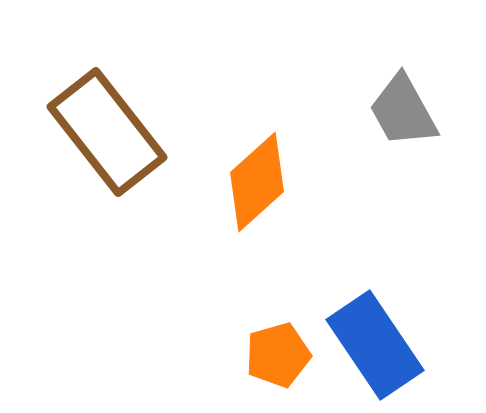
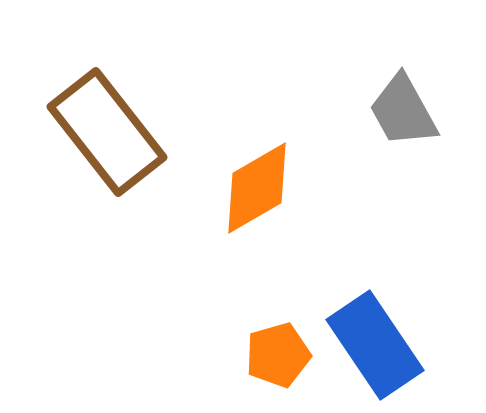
orange diamond: moved 6 px down; rotated 12 degrees clockwise
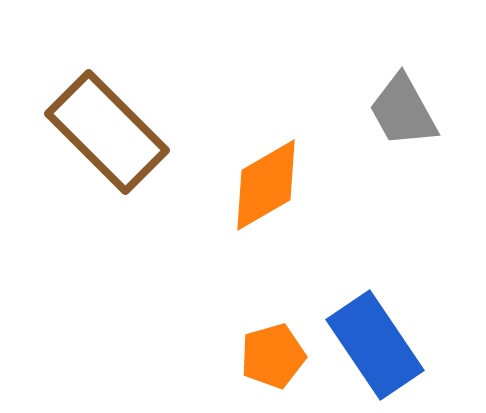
brown rectangle: rotated 7 degrees counterclockwise
orange diamond: moved 9 px right, 3 px up
orange pentagon: moved 5 px left, 1 px down
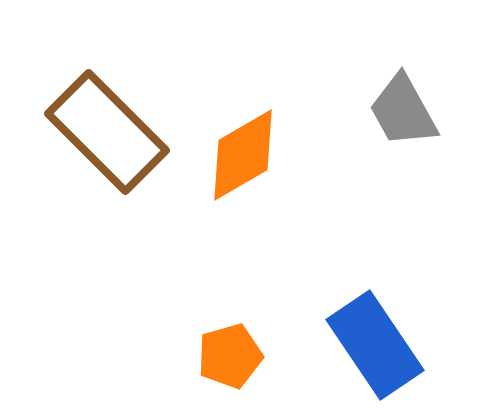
orange diamond: moved 23 px left, 30 px up
orange pentagon: moved 43 px left
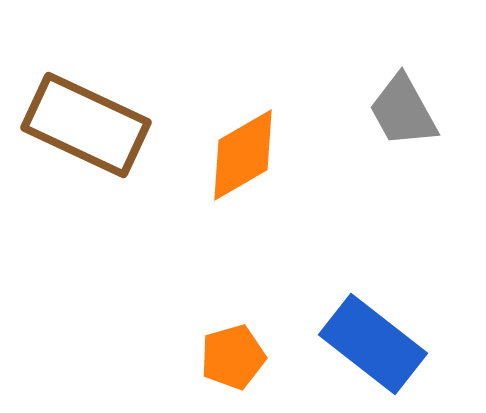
brown rectangle: moved 21 px left, 7 px up; rotated 20 degrees counterclockwise
blue rectangle: moved 2 px left, 1 px up; rotated 18 degrees counterclockwise
orange pentagon: moved 3 px right, 1 px down
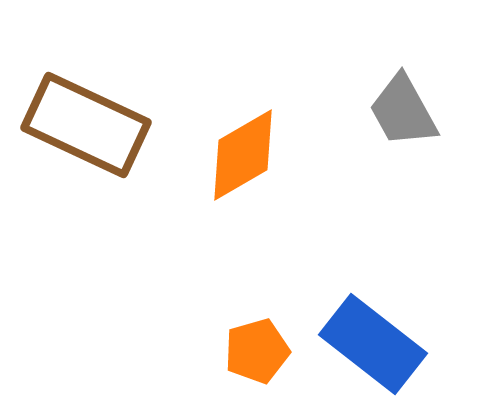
orange pentagon: moved 24 px right, 6 px up
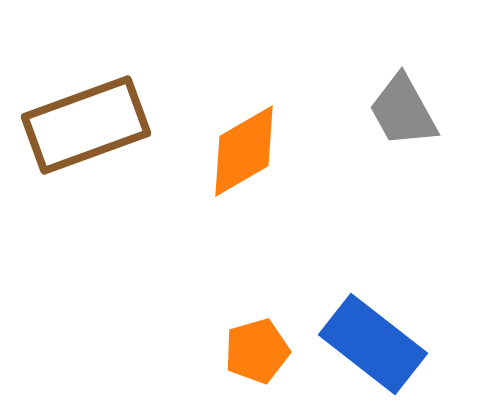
brown rectangle: rotated 45 degrees counterclockwise
orange diamond: moved 1 px right, 4 px up
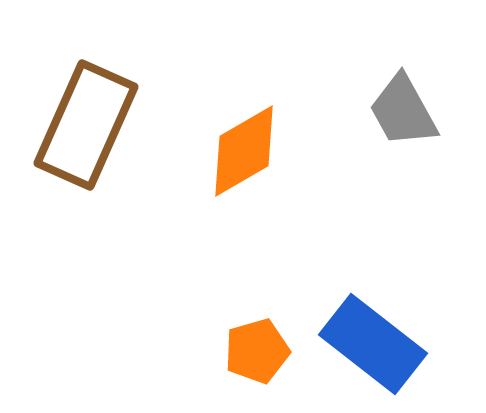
brown rectangle: rotated 46 degrees counterclockwise
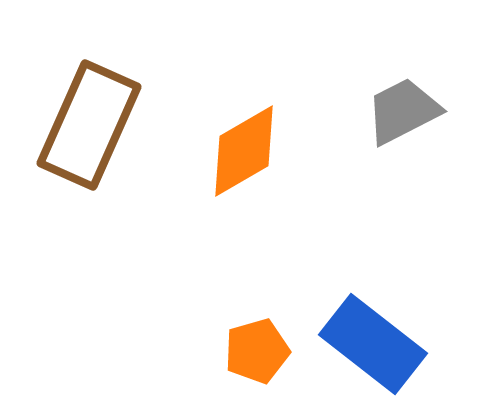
gray trapezoid: rotated 92 degrees clockwise
brown rectangle: moved 3 px right
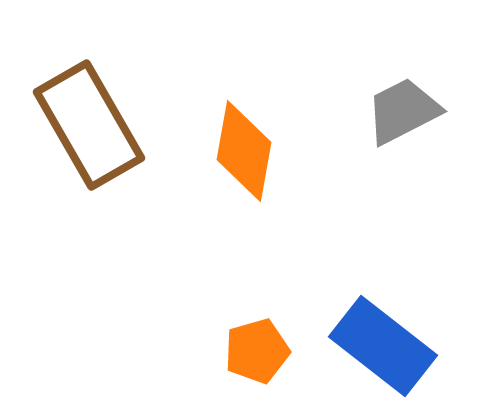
brown rectangle: rotated 54 degrees counterclockwise
orange diamond: rotated 50 degrees counterclockwise
blue rectangle: moved 10 px right, 2 px down
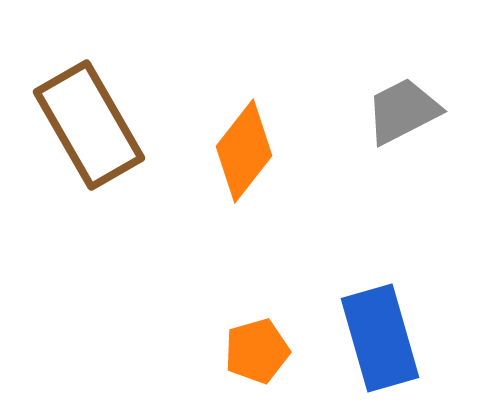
orange diamond: rotated 28 degrees clockwise
blue rectangle: moved 3 px left, 8 px up; rotated 36 degrees clockwise
